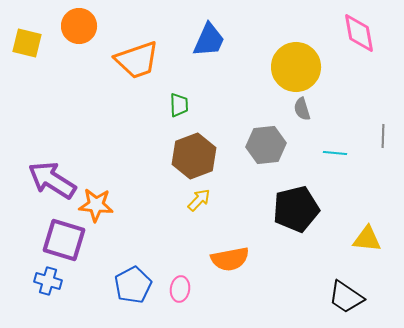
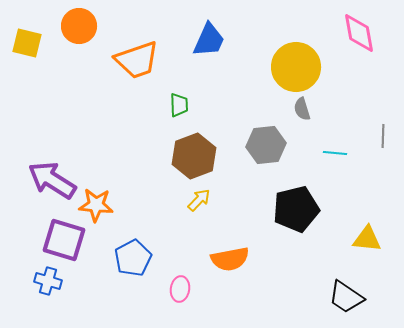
blue pentagon: moved 27 px up
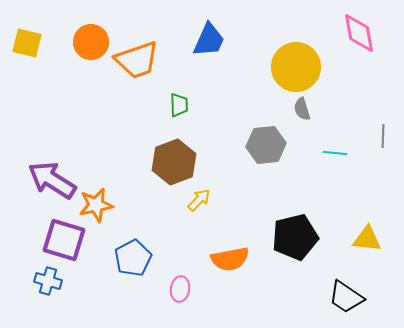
orange circle: moved 12 px right, 16 px down
brown hexagon: moved 20 px left, 6 px down
orange star: rotated 16 degrees counterclockwise
black pentagon: moved 1 px left, 28 px down
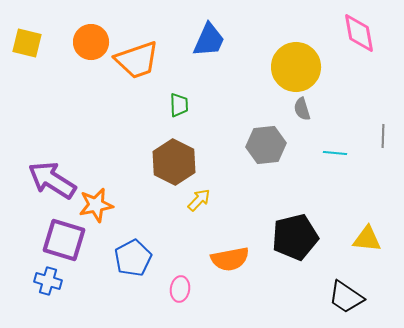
brown hexagon: rotated 12 degrees counterclockwise
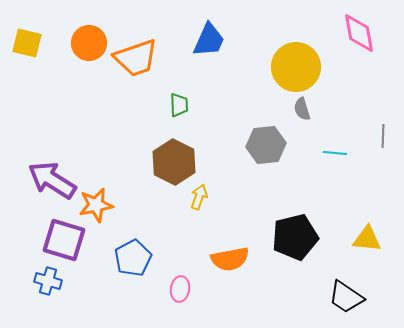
orange circle: moved 2 px left, 1 px down
orange trapezoid: moved 1 px left, 2 px up
yellow arrow: moved 3 px up; rotated 25 degrees counterclockwise
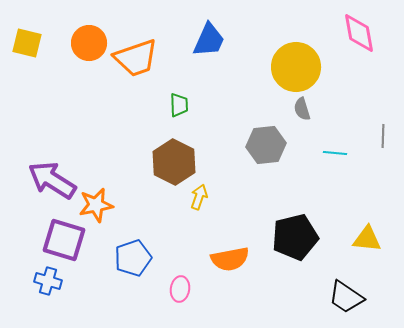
blue pentagon: rotated 9 degrees clockwise
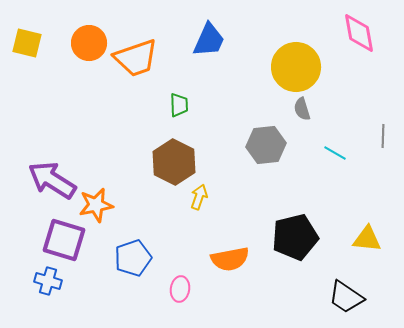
cyan line: rotated 25 degrees clockwise
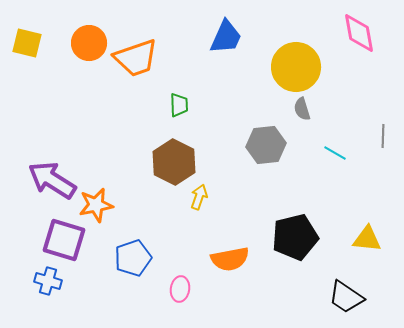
blue trapezoid: moved 17 px right, 3 px up
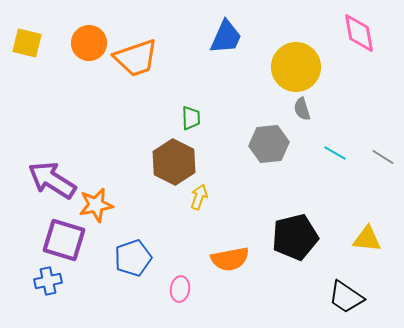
green trapezoid: moved 12 px right, 13 px down
gray line: moved 21 px down; rotated 60 degrees counterclockwise
gray hexagon: moved 3 px right, 1 px up
blue cross: rotated 28 degrees counterclockwise
